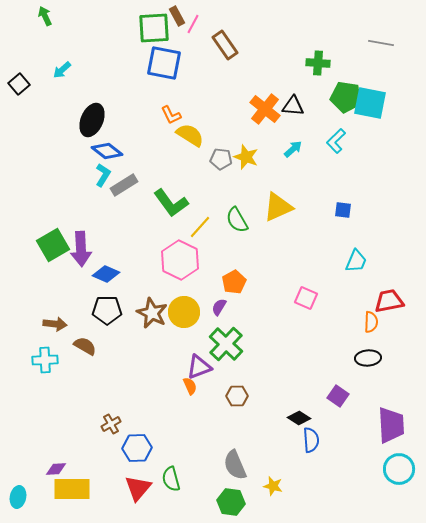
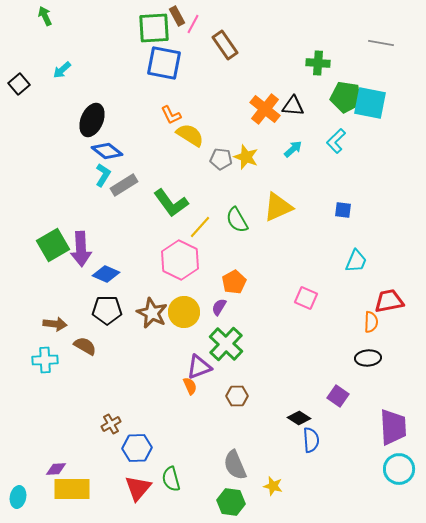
purple trapezoid at (391, 425): moved 2 px right, 2 px down
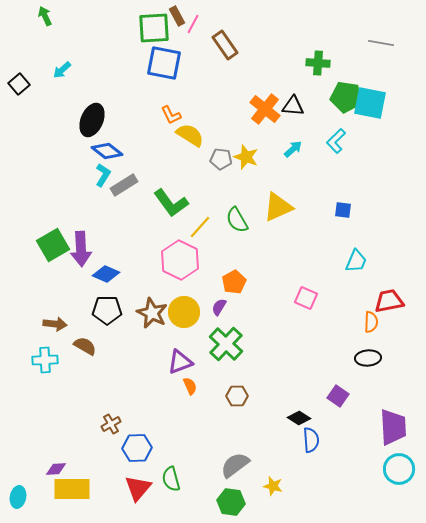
purple triangle at (199, 367): moved 19 px left, 5 px up
gray semicircle at (235, 465): rotated 76 degrees clockwise
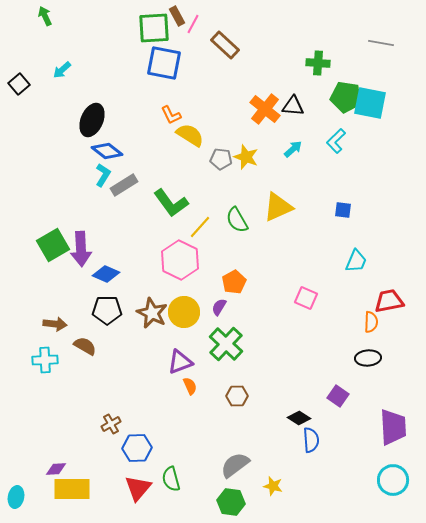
brown rectangle at (225, 45): rotated 12 degrees counterclockwise
cyan circle at (399, 469): moved 6 px left, 11 px down
cyan ellipse at (18, 497): moved 2 px left
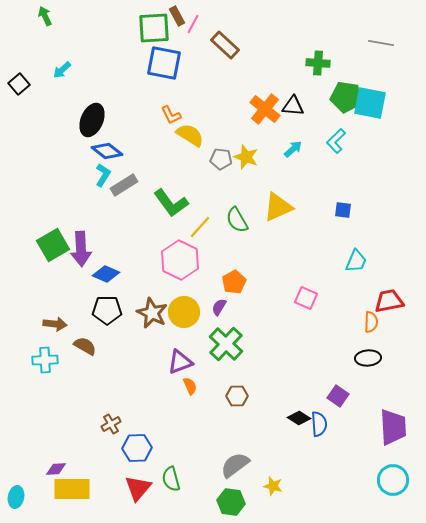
blue semicircle at (311, 440): moved 8 px right, 16 px up
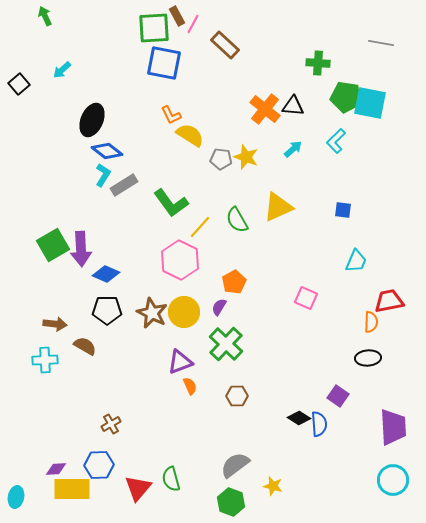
blue hexagon at (137, 448): moved 38 px left, 17 px down
green hexagon at (231, 502): rotated 12 degrees clockwise
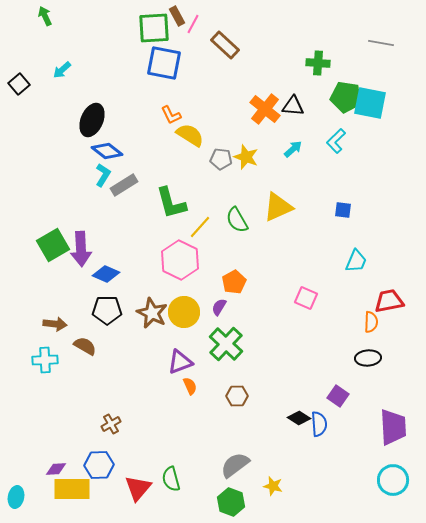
green L-shape at (171, 203): rotated 21 degrees clockwise
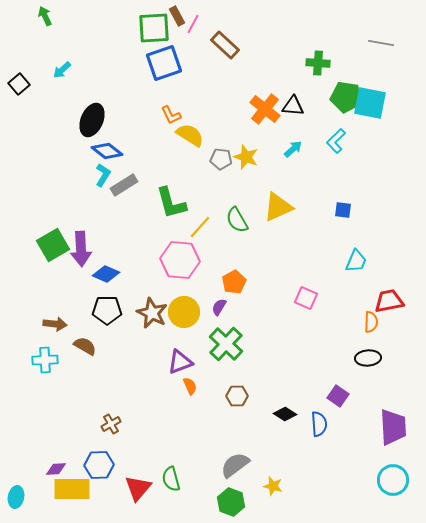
blue square at (164, 63): rotated 30 degrees counterclockwise
pink hexagon at (180, 260): rotated 21 degrees counterclockwise
black diamond at (299, 418): moved 14 px left, 4 px up
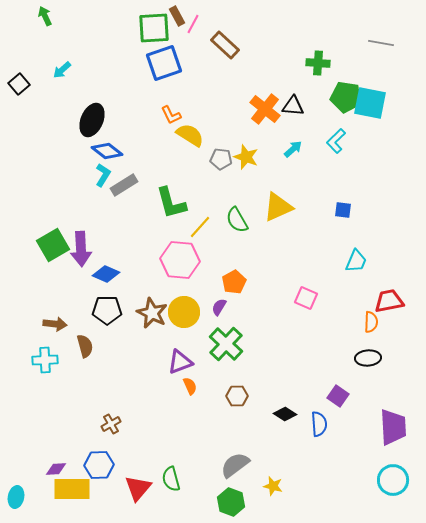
brown semicircle at (85, 346): rotated 45 degrees clockwise
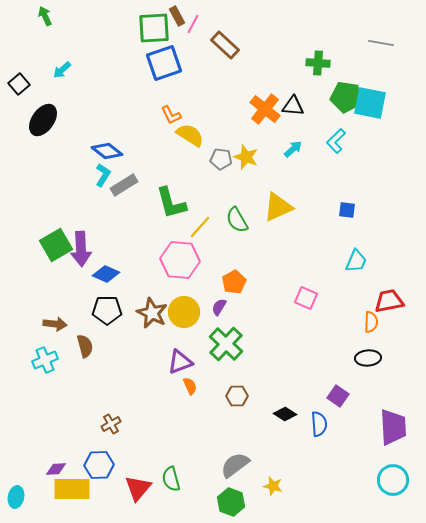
black ellipse at (92, 120): moved 49 px left; rotated 12 degrees clockwise
blue square at (343, 210): moved 4 px right
green square at (53, 245): moved 3 px right
cyan cross at (45, 360): rotated 20 degrees counterclockwise
